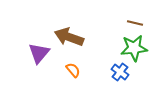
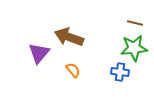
blue cross: rotated 30 degrees counterclockwise
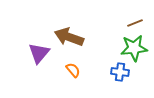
brown line: rotated 35 degrees counterclockwise
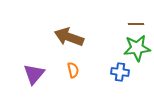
brown line: moved 1 px right, 1 px down; rotated 21 degrees clockwise
green star: moved 3 px right
purple triangle: moved 5 px left, 21 px down
orange semicircle: rotated 28 degrees clockwise
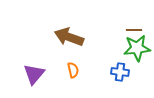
brown line: moved 2 px left, 6 px down
